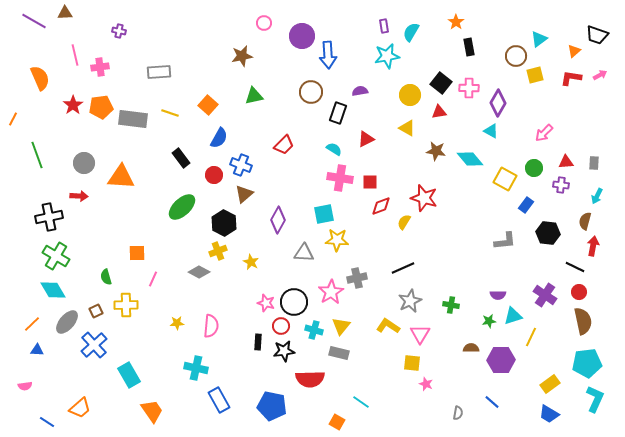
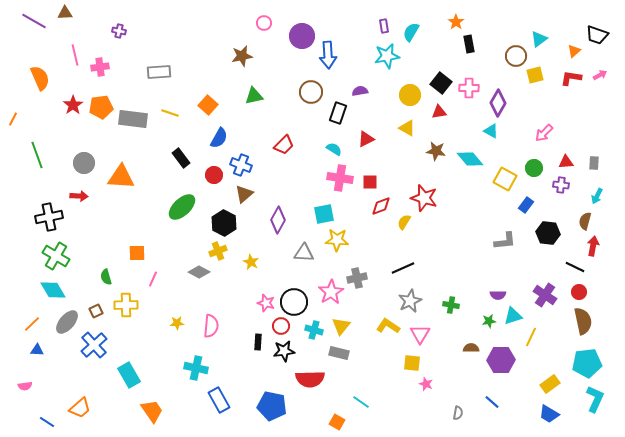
black rectangle at (469, 47): moved 3 px up
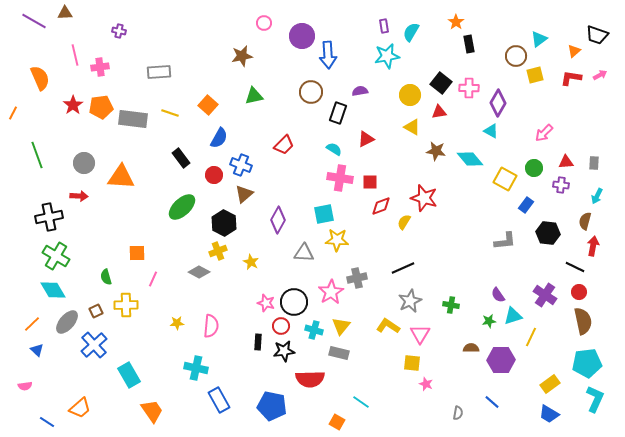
orange line at (13, 119): moved 6 px up
yellow triangle at (407, 128): moved 5 px right, 1 px up
purple semicircle at (498, 295): rotated 56 degrees clockwise
blue triangle at (37, 350): rotated 40 degrees clockwise
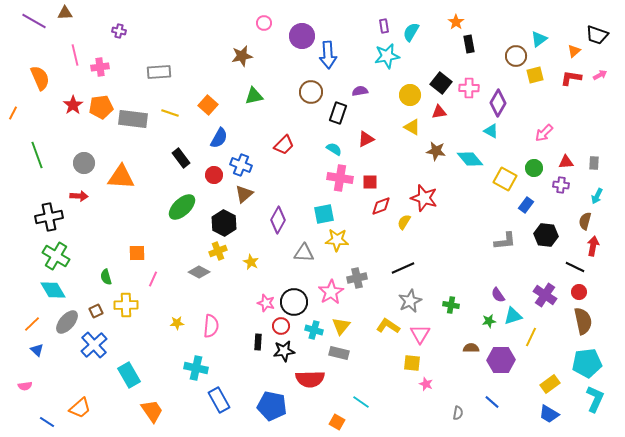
black hexagon at (548, 233): moved 2 px left, 2 px down
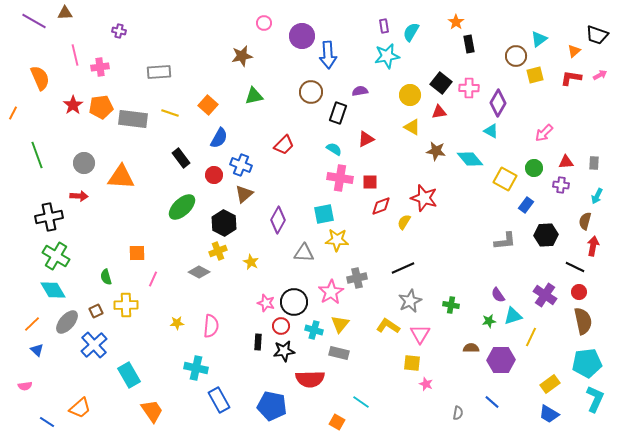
black hexagon at (546, 235): rotated 10 degrees counterclockwise
yellow triangle at (341, 326): moved 1 px left, 2 px up
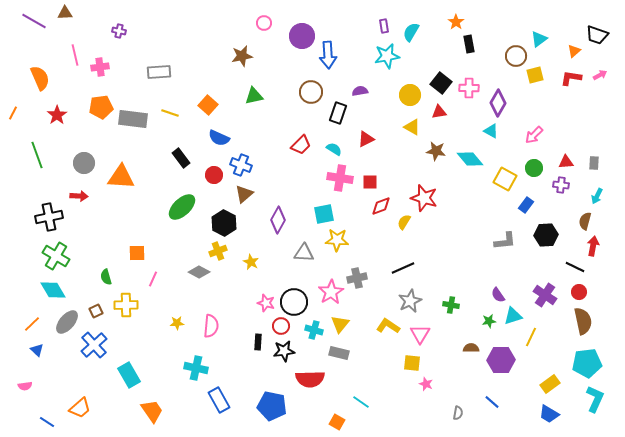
red star at (73, 105): moved 16 px left, 10 px down
pink arrow at (544, 133): moved 10 px left, 2 px down
blue semicircle at (219, 138): rotated 85 degrees clockwise
red trapezoid at (284, 145): moved 17 px right
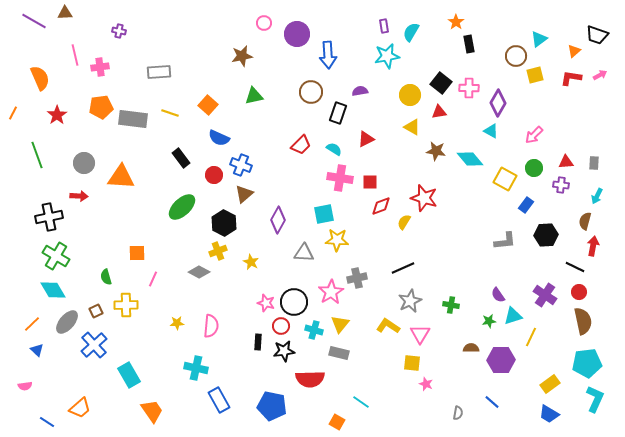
purple circle at (302, 36): moved 5 px left, 2 px up
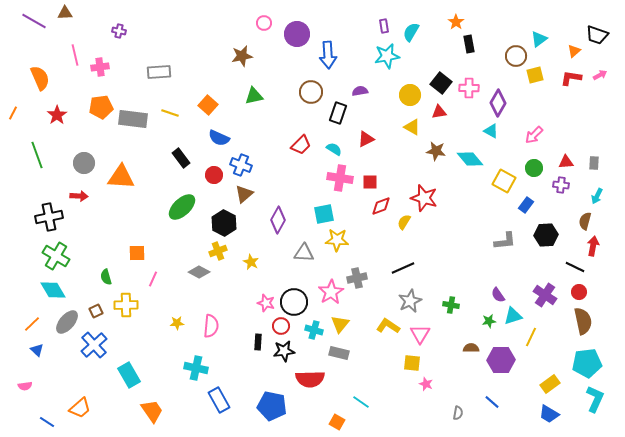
yellow square at (505, 179): moved 1 px left, 2 px down
